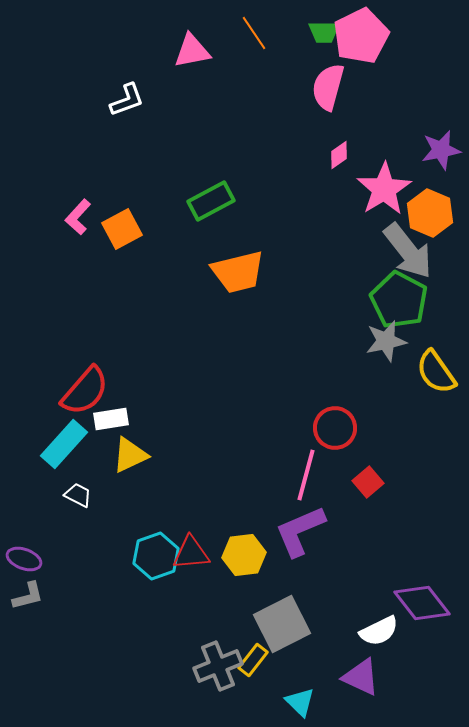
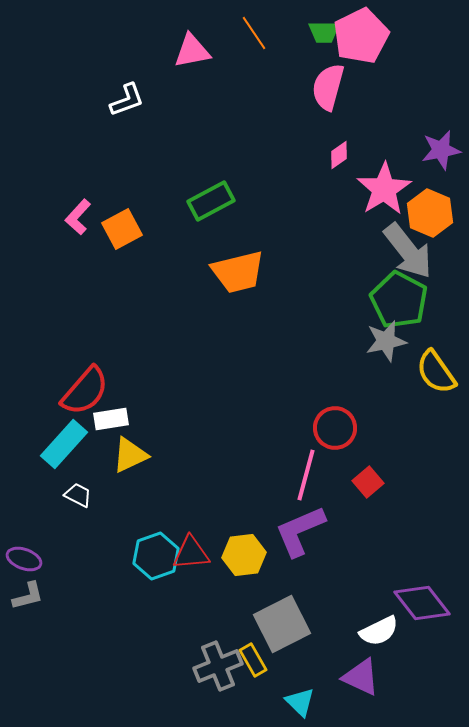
yellow rectangle: rotated 68 degrees counterclockwise
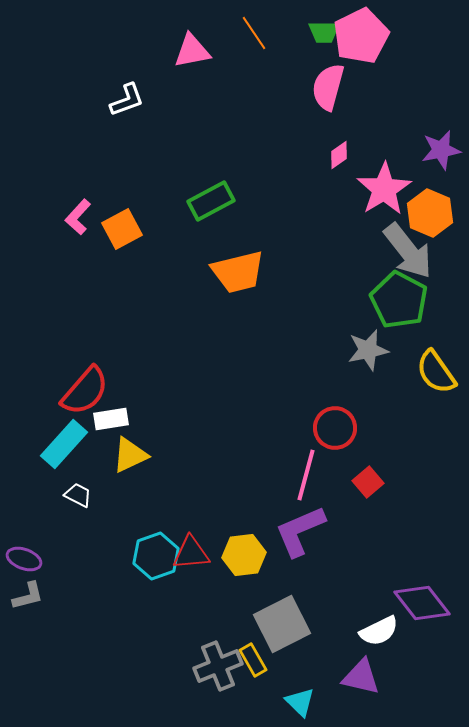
gray star: moved 18 px left, 9 px down
purple triangle: rotated 12 degrees counterclockwise
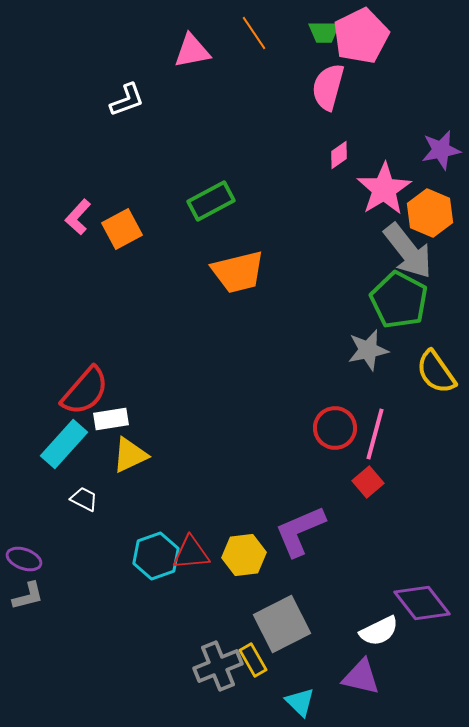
pink line: moved 69 px right, 41 px up
white trapezoid: moved 6 px right, 4 px down
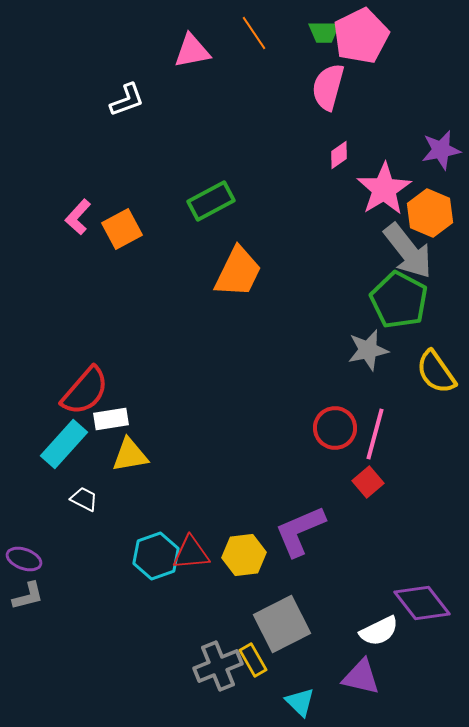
orange trapezoid: rotated 50 degrees counterclockwise
yellow triangle: rotated 15 degrees clockwise
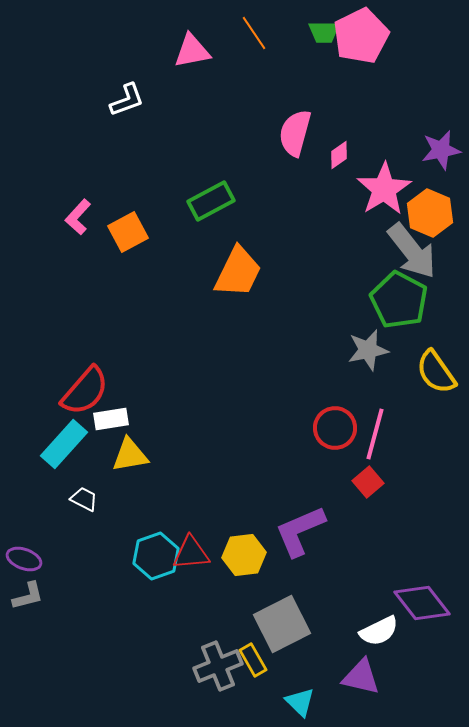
pink semicircle: moved 33 px left, 46 px down
orange square: moved 6 px right, 3 px down
gray arrow: moved 4 px right
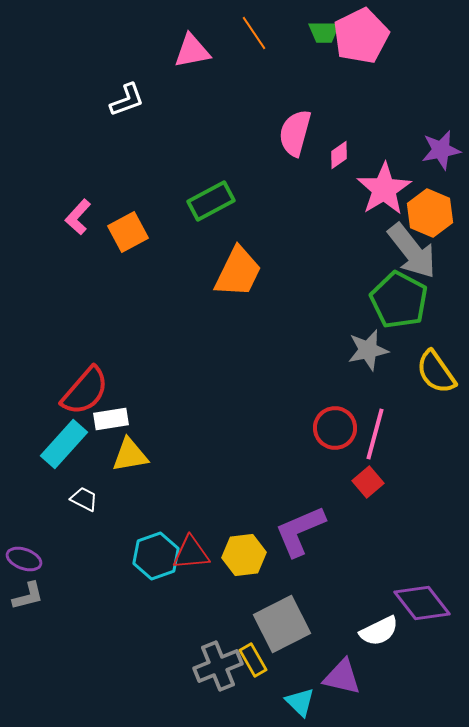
purple triangle: moved 19 px left
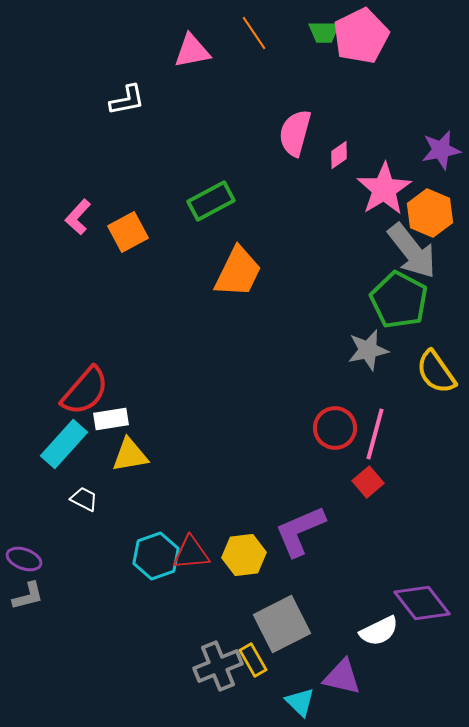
white L-shape: rotated 9 degrees clockwise
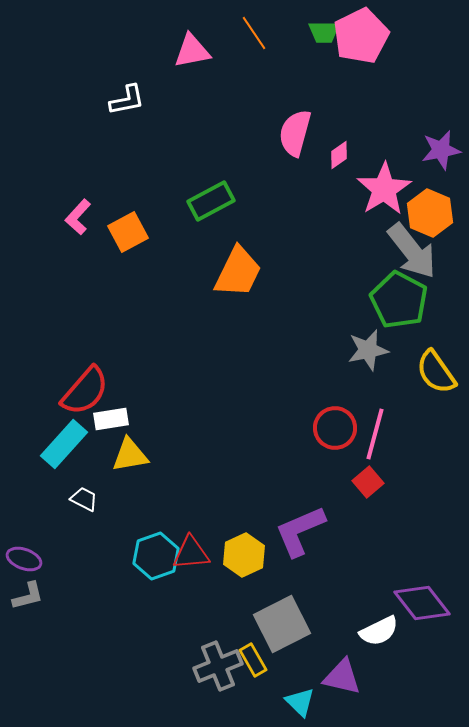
yellow hexagon: rotated 18 degrees counterclockwise
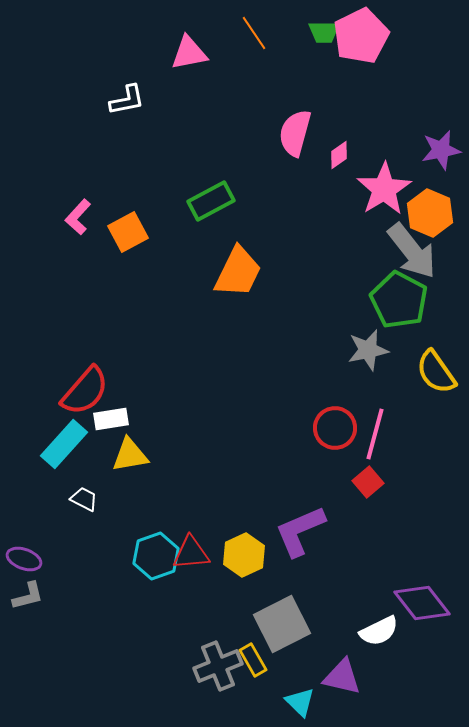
pink triangle: moved 3 px left, 2 px down
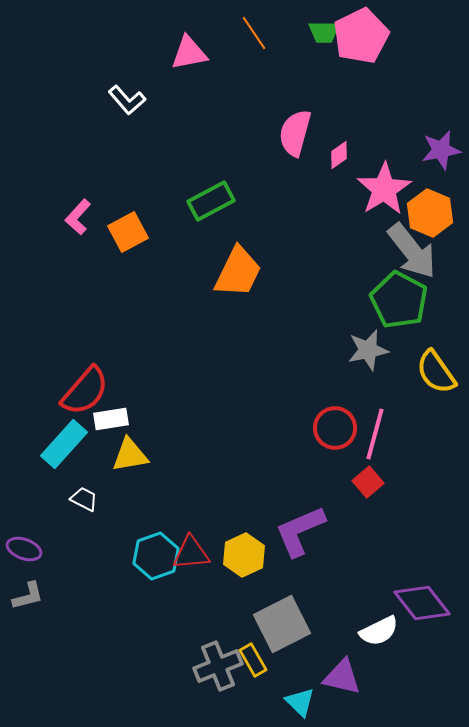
white L-shape: rotated 60 degrees clockwise
purple ellipse: moved 10 px up
